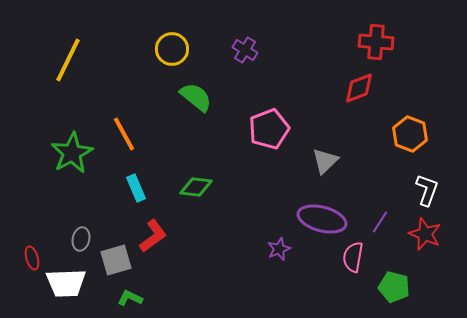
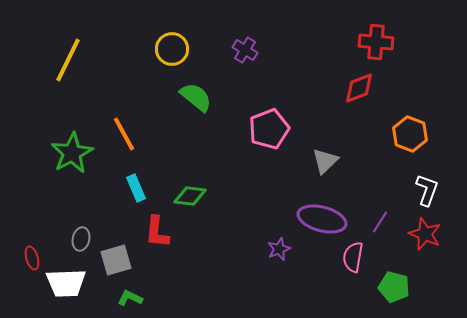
green diamond: moved 6 px left, 9 px down
red L-shape: moved 4 px right, 4 px up; rotated 132 degrees clockwise
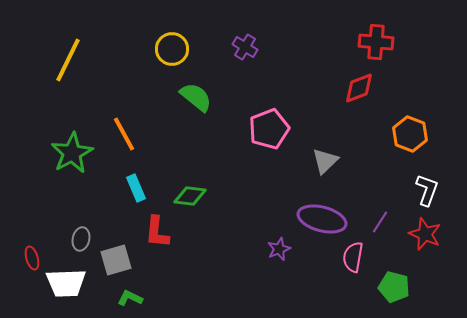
purple cross: moved 3 px up
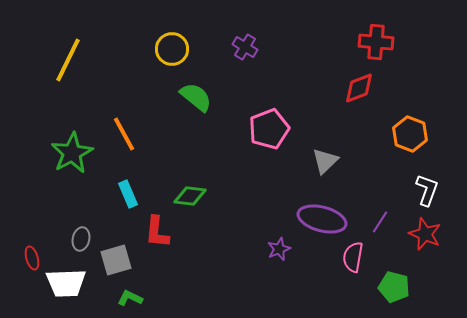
cyan rectangle: moved 8 px left, 6 px down
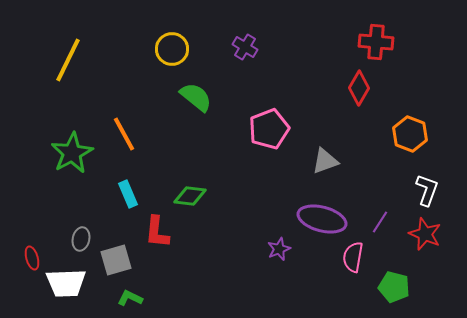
red diamond: rotated 40 degrees counterclockwise
gray triangle: rotated 24 degrees clockwise
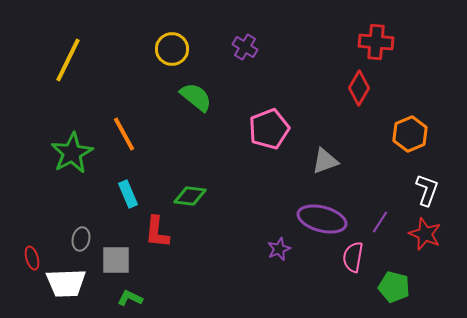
orange hexagon: rotated 16 degrees clockwise
gray square: rotated 16 degrees clockwise
